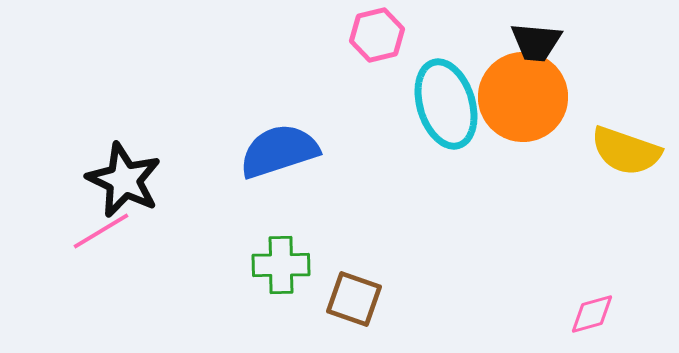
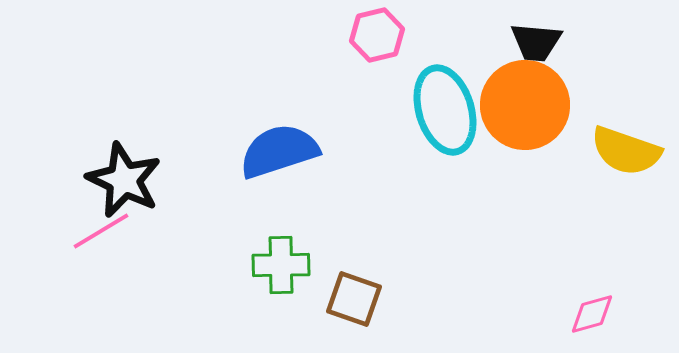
orange circle: moved 2 px right, 8 px down
cyan ellipse: moved 1 px left, 6 px down
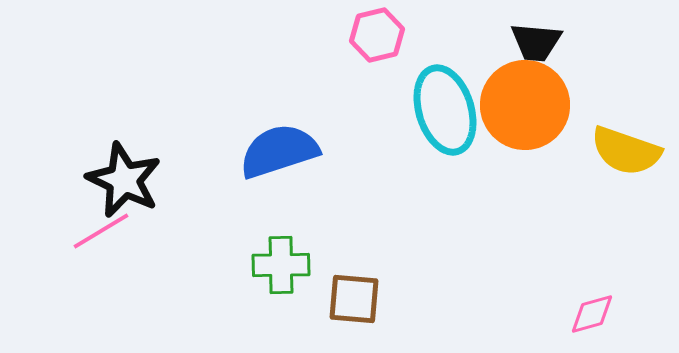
brown square: rotated 14 degrees counterclockwise
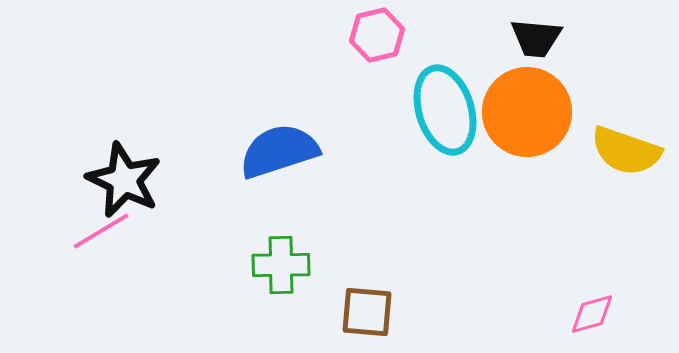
black trapezoid: moved 4 px up
orange circle: moved 2 px right, 7 px down
brown square: moved 13 px right, 13 px down
